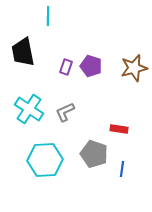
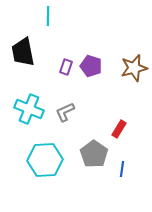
cyan cross: rotated 12 degrees counterclockwise
red rectangle: rotated 66 degrees counterclockwise
gray pentagon: rotated 16 degrees clockwise
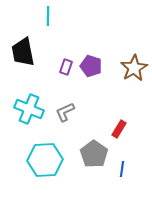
brown star: rotated 16 degrees counterclockwise
